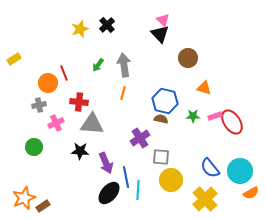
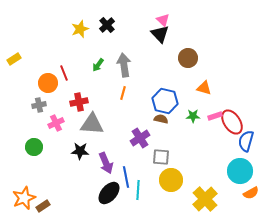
red cross: rotated 18 degrees counterclockwise
blue semicircle: moved 36 px right, 27 px up; rotated 55 degrees clockwise
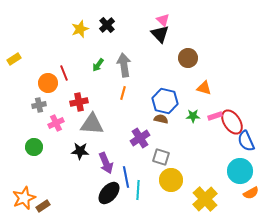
blue semicircle: rotated 40 degrees counterclockwise
gray square: rotated 12 degrees clockwise
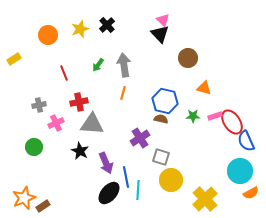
orange circle: moved 48 px up
black star: rotated 24 degrees clockwise
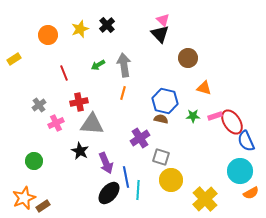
green arrow: rotated 24 degrees clockwise
gray cross: rotated 24 degrees counterclockwise
green circle: moved 14 px down
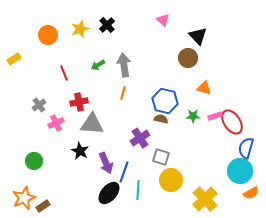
black triangle: moved 38 px right, 2 px down
blue semicircle: moved 7 px down; rotated 40 degrees clockwise
blue line: moved 2 px left, 5 px up; rotated 30 degrees clockwise
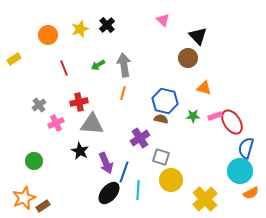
red line: moved 5 px up
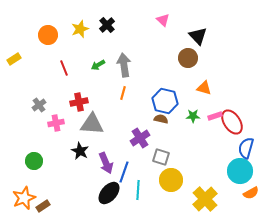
pink cross: rotated 14 degrees clockwise
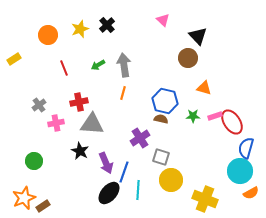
yellow cross: rotated 25 degrees counterclockwise
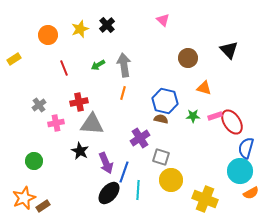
black triangle: moved 31 px right, 14 px down
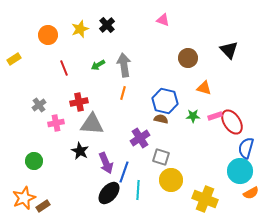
pink triangle: rotated 24 degrees counterclockwise
